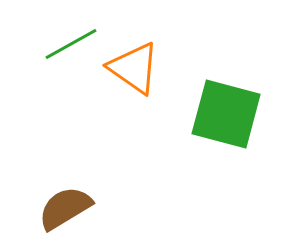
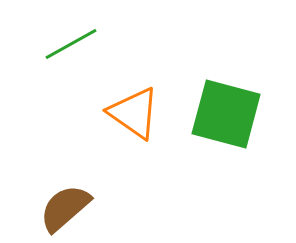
orange triangle: moved 45 px down
brown semicircle: rotated 10 degrees counterclockwise
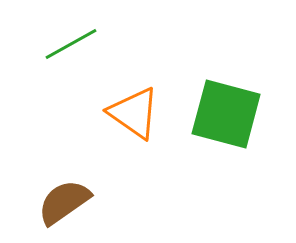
brown semicircle: moved 1 px left, 6 px up; rotated 6 degrees clockwise
